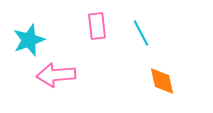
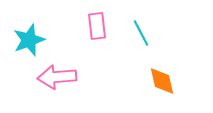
pink arrow: moved 1 px right, 2 px down
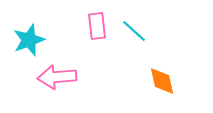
cyan line: moved 7 px left, 2 px up; rotated 20 degrees counterclockwise
